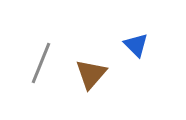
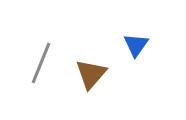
blue triangle: rotated 20 degrees clockwise
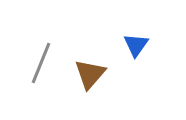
brown triangle: moved 1 px left
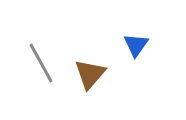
gray line: rotated 51 degrees counterclockwise
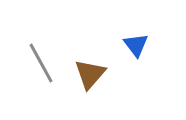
blue triangle: rotated 12 degrees counterclockwise
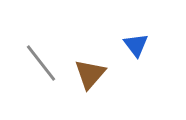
gray line: rotated 9 degrees counterclockwise
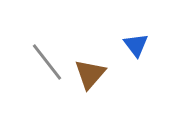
gray line: moved 6 px right, 1 px up
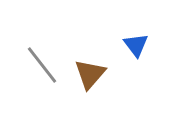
gray line: moved 5 px left, 3 px down
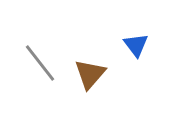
gray line: moved 2 px left, 2 px up
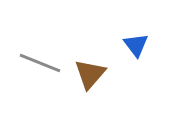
gray line: rotated 30 degrees counterclockwise
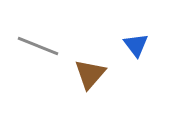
gray line: moved 2 px left, 17 px up
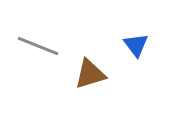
brown triangle: rotated 32 degrees clockwise
